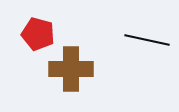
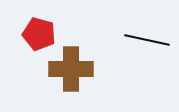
red pentagon: moved 1 px right
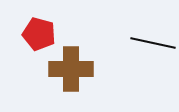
black line: moved 6 px right, 3 px down
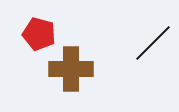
black line: rotated 57 degrees counterclockwise
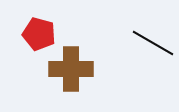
black line: rotated 75 degrees clockwise
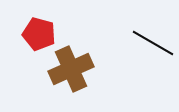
brown cross: rotated 24 degrees counterclockwise
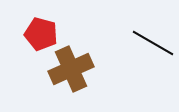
red pentagon: moved 2 px right
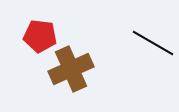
red pentagon: moved 1 px left, 2 px down; rotated 8 degrees counterclockwise
